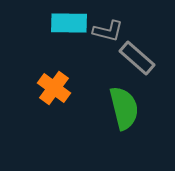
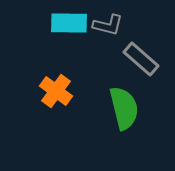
gray L-shape: moved 6 px up
gray rectangle: moved 4 px right, 1 px down
orange cross: moved 2 px right, 3 px down
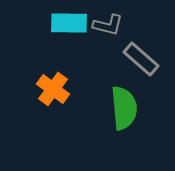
orange cross: moved 3 px left, 2 px up
green semicircle: rotated 9 degrees clockwise
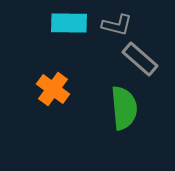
gray L-shape: moved 9 px right
gray rectangle: moved 1 px left
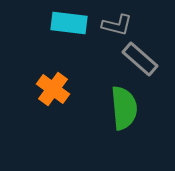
cyan rectangle: rotated 6 degrees clockwise
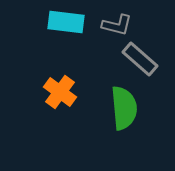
cyan rectangle: moved 3 px left, 1 px up
orange cross: moved 7 px right, 3 px down
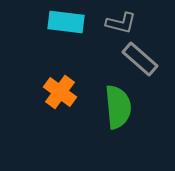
gray L-shape: moved 4 px right, 2 px up
green semicircle: moved 6 px left, 1 px up
